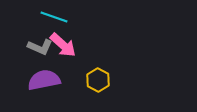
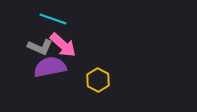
cyan line: moved 1 px left, 2 px down
purple semicircle: moved 6 px right, 13 px up
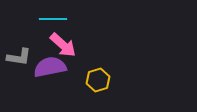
cyan line: rotated 20 degrees counterclockwise
gray L-shape: moved 21 px left, 10 px down; rotated 15 degrees counterclockwise
yellow hexagon: rotated 15 degrees clockwise
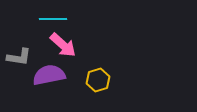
purple semicircle: moved 1 px left, 8 px down
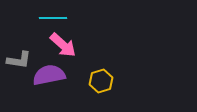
cyan line: moved 1 px up
gray L-shape: moved 3 px down
yellow hexagon: moved 3 px right, 1 px down
